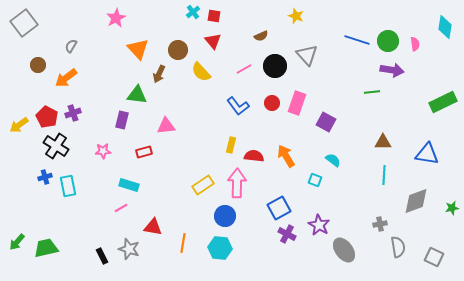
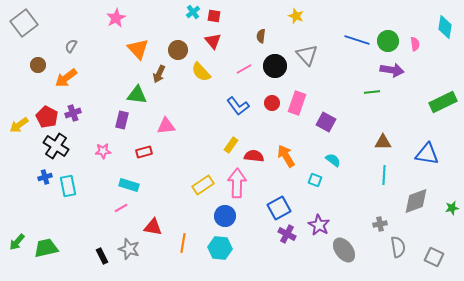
brown semicircle at (261, 36): rotated 120 degrees clockwise
yellow rectangle at (231, 145): rotated 21 degrees clockwise
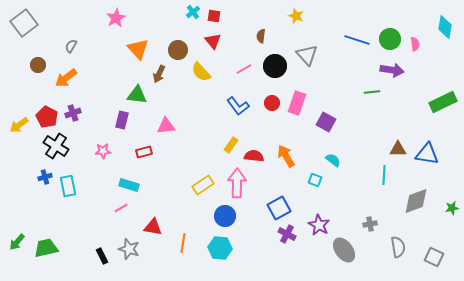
green circle at (388, 41): moved 2 px right, 2 px up
brown triangle at (383, 142): moved 15 px right, 7 px down
gray cross at (380, 224): moved 10 px left
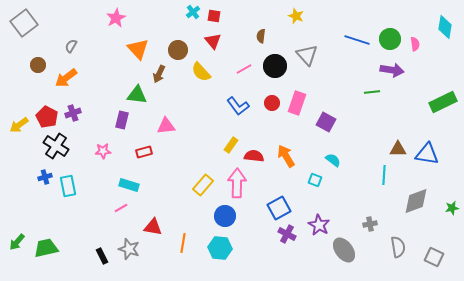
yellow rectangle at (203, 185): rotated 15 degrees counterclockwise
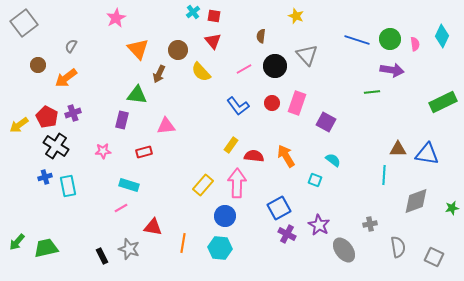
cyan diamond at (445, 27): moved 3 px left, 9 px down; rotated 15 degrees clockwise
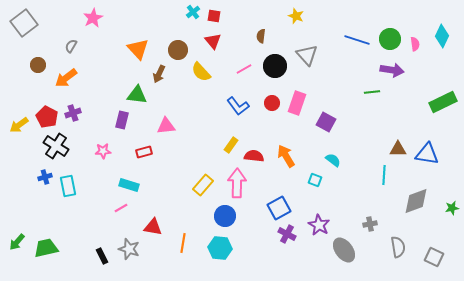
pink star at (116, 18): moved 23 px left
